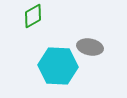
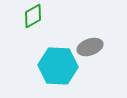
gray ellipse: rotated 30 degrees counterclockwise
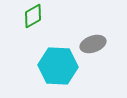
gray ellipse: moved 3 px right, 3 px up
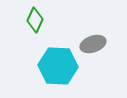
green diamond: moved 2 px right, 4 px down; rotated 35 degrees counterclockwise
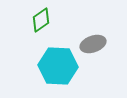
green diamond: moved 6 px right; rotated 30 degrees clockwise
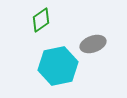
cyan hexagon: rotated 15 degrees counterclockwise
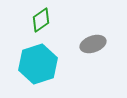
cyan hexagon: moved 20 px left, 2 px up; rotated 6 degrees counterclockwise
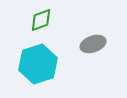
green diamond: rotated 15 degrees clockwise
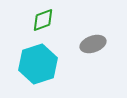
green diamond: moved 2 px right
